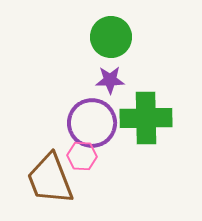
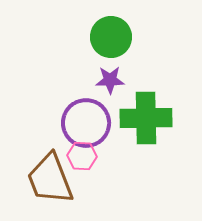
purple circle: moved 6 px left
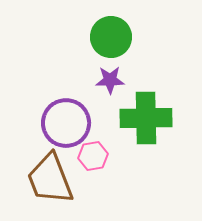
purple circle: moved 20 px left
pink hexagon: moved 11 px right; rotated 12 degrees counterclockwise
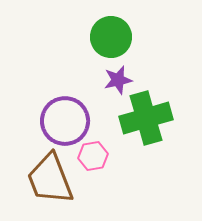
purple star: moved 8 px right; rotated 12 degrees counterclockwise
green cross: rotated 15 degrees counterclockwise
purple circle: moved 1 px left, 2 px up
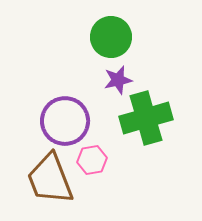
pink hexagon: moved 1 px left, 4 px down
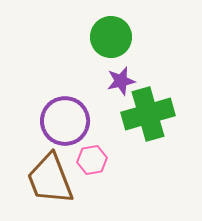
purple star: moved 3 px right, 1 px down
green cross: moved 2 px right, 4 px up
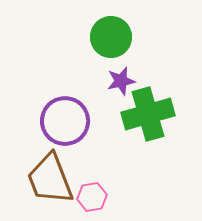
pink hexagon: moved 37 px down
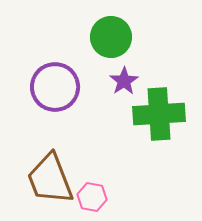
purple star: moved 3 px right; rotated 20 degrees counterclockwise
green cross: moved 11 px right; rotated 12 degrees clockwise
purple circle: moved 10 px left, 34 px up
pink hexagon: rotated 20 degrees clockwise
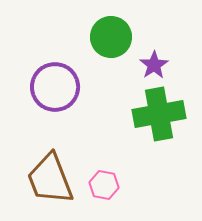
purple star: moved 30 px right, 16 px up
green cross: rotated 6 degrees counterclockwise
pink hexagon: moved 12 px right, 12 px up
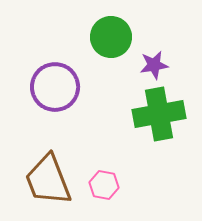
purple star: rotated 24 degrees clockwise
brown trapezoid: moved 2 px left, 1 px down
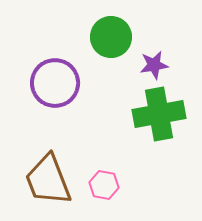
purple circle: moved 4 px up
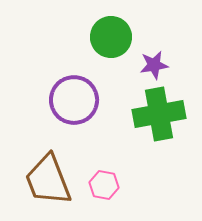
purple circle: moved 19 px right, 17 px down
